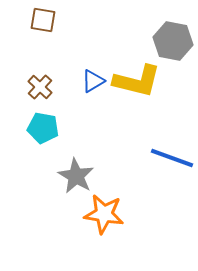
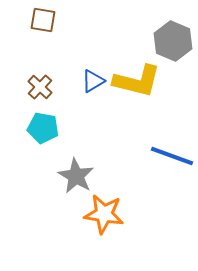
gray hexagon: rotated 12 degrees clockwise
blue line: moved 2 px up
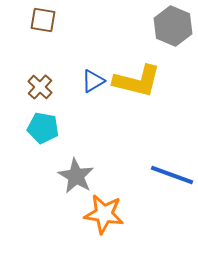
gray hexagon: moved 15 px up
blue line: moved 19 px down
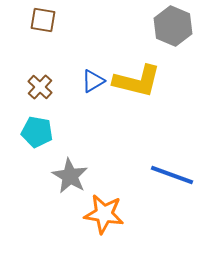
cyan pentagon: moved 6 px left, 4 px down
gray star: moved 6 px left
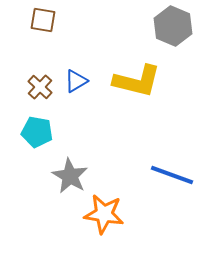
blue triangle: moved 17 px left
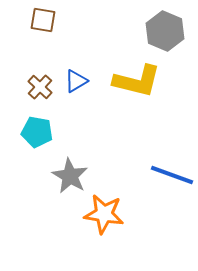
gray hexagon: moved 8 px left, 5 px down
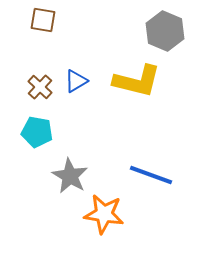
blue line: moved 21 px left
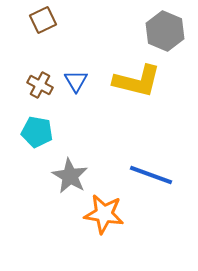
brown square: rotated 36 degrees counterclockwise
blue triangle: rotated 30 degrees counterclockwise
brown cross: moved 2 px up; rotated 15 degrees counterclockwise
